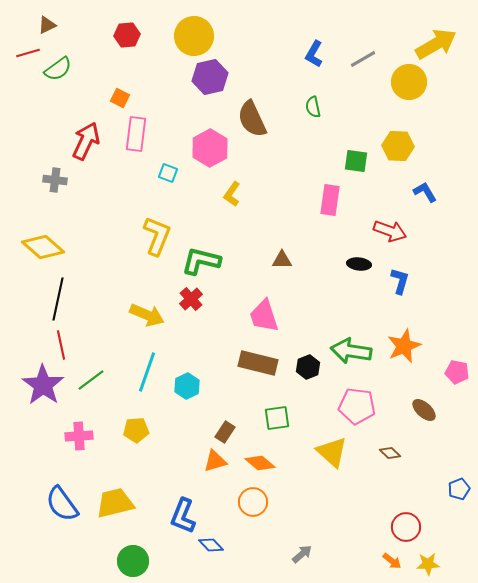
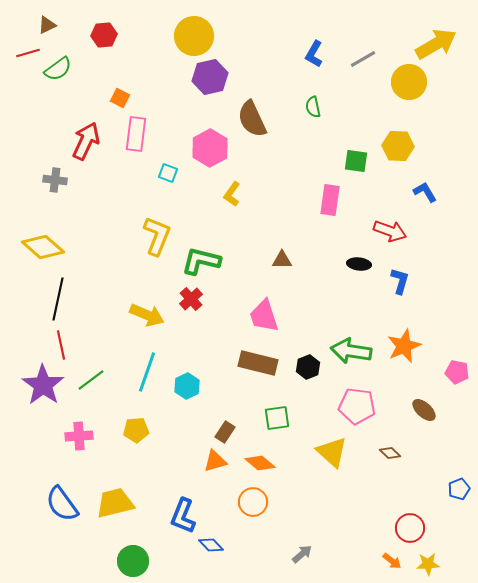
red hexagon at (127, 35): moved 23 px left
red circle at (406, 527): moved 4 px right, 1 px down
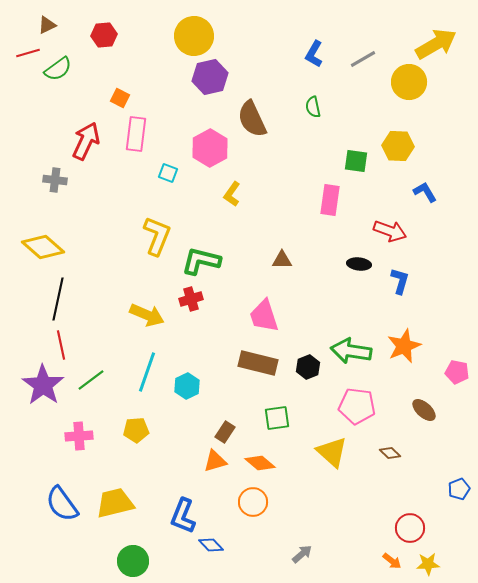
red cross at (191, 299): rotated 25 degrees clockwise
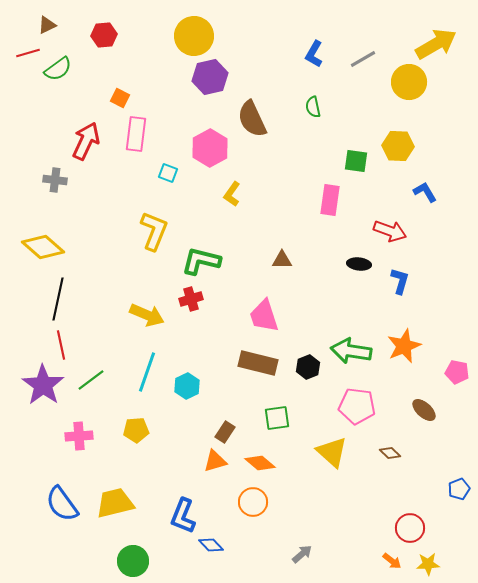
yellow L-shape at (157, 236): moved 3 px left, 5 px up
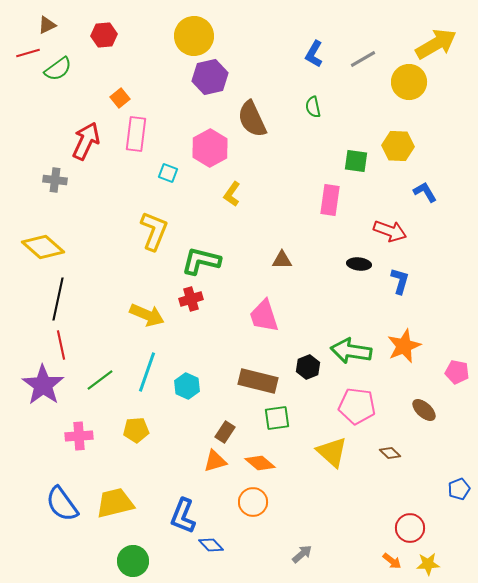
orange square at (120, 98): rotated 24 degrees clockwise
brown rectangle at (258, 363): moved 18 px down
green line at (91, 380): moved 9 px right
cyan hexagon at (187, 386): rotated 10 degrees counterclockwise
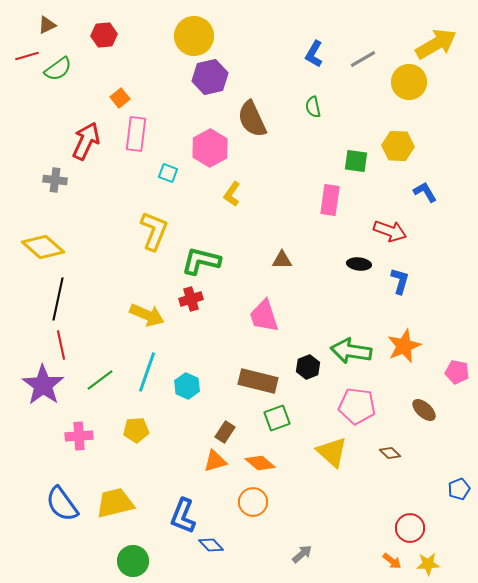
red line at (28, 53): moved 1 px left, 3 px down
green square at (277, 418): rotated 12 degrees counterclockwise
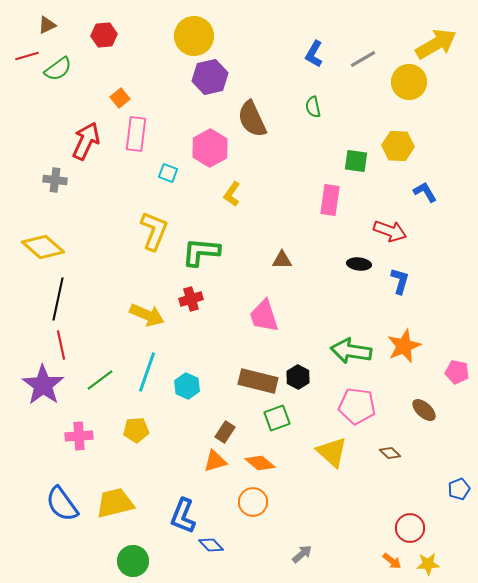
green L-shape at (201, 261): moved 9 px up; rotated 9 degrees counterclockwise
black hexagon at (308, 367): moved 10 px left, 10 px down; rotated 10 degrees counterclockwise
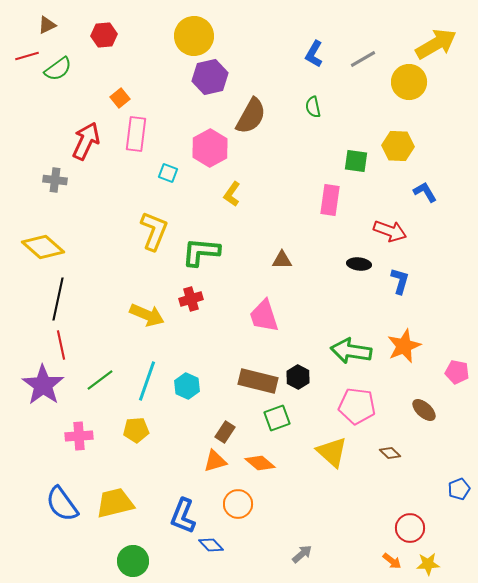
brown semicircle at (252, 119): moved 1 px left, 3 px up; rotated 126 degrees counterclockwise
cyan line at (147, 372): moved 9 px down
orange circle at (253, 502): moved 15 px left, 2 px down
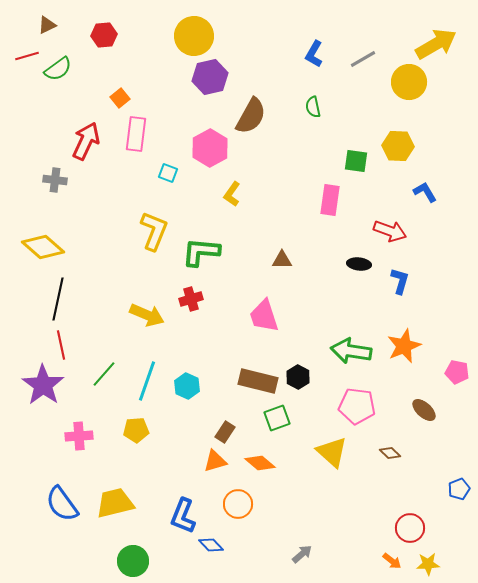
green line at (100, 380): moved 4 px right, 6 px up; rotated 12 degrees counterclockwise
